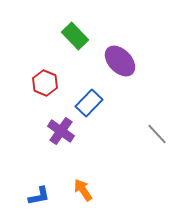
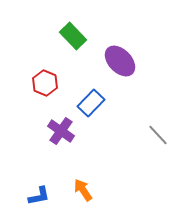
green rectangle: moved 2 px left
blue rectangle: moved 2 px right
gray line: moved 1 px right, 1 px down
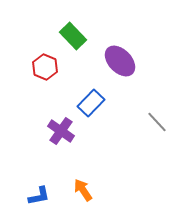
red hexagon: moved 16 px up
gray line: moved 1 px left, 13 px up
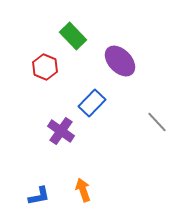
blue rectangle: moved 1 px right
orange arrow: rotated 15 degrees clockwise
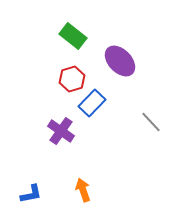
green rectangle: rotated 8 degrees counterclockwise
red hexagon: moved 27 px right, 12 px down; rotated 20 degrees clockwise
gray line: moved 6 px left
blue L-shape: moved 8 px left, 2 px up
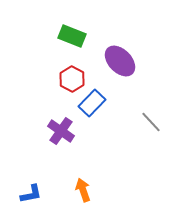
green rectangle: moved 1 px left; rotated 16 degrees counterclockwise
red hexagon: rotated 15 degrees counterclockwise
